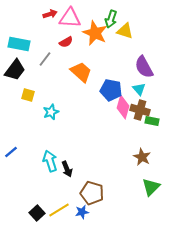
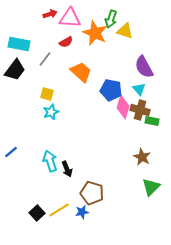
yellow square: moved 19 px right, 1 px up
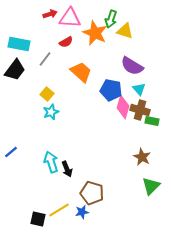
purple semicircle: moved 12 px left, 1 px up; rotated 30 degrees counterclockwise
yellow square: rotated 24 degrees clockwise
cyan arrow: moved 1 px right, 1 px down
green triangle: moved 1 px up
black square: moved 1 px right, 6 px down; rotated 35 degrees counterclockwise
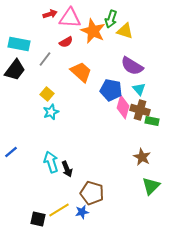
orange star: moved 2 px left, 2 px up
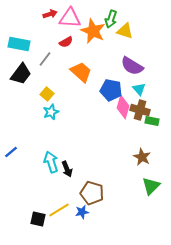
black trapezoid: moved 6 px right, 4 px down
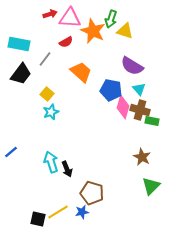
yellow line: moved 1 px left, 2 px down
